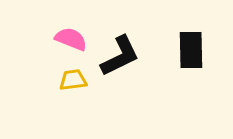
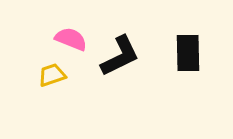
black rectangle: moved 3 px left, 3 px down
yellow trapezoid: moved 21 px left, 5 px up; rotated 12 degrees counterclockwise
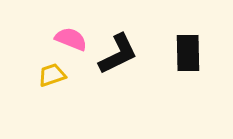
black L-shape: moved 2 px left, 2 px up
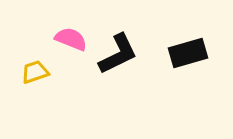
black rectangle: rotated 75 degrees clockwise
yellow trapezoid: moved 17 px left, 3 px up
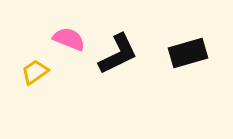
pink semicircle: moved 2 px left
yellow trapezoid: rotated 16 degrees counterclockwise
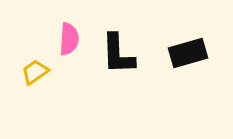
pink semicircle: rotated 72 degrees clockwise
black L-shape: rotated 114 degrees clockwise
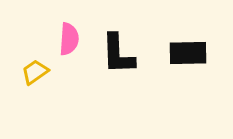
black rectangle: rotated 15 degrees clockwise
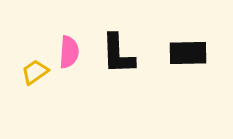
pink semicircle: moved 13 px down
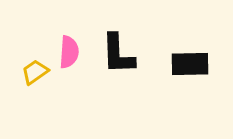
black rectangle: moved 2 px right, 11 px down
